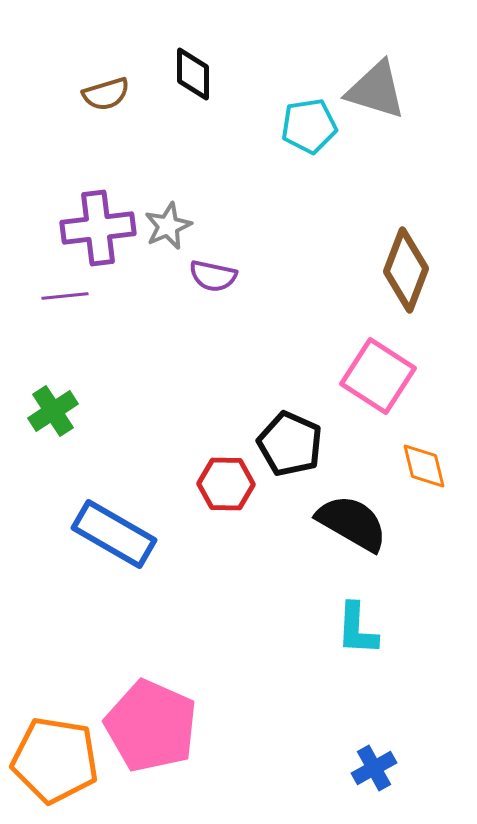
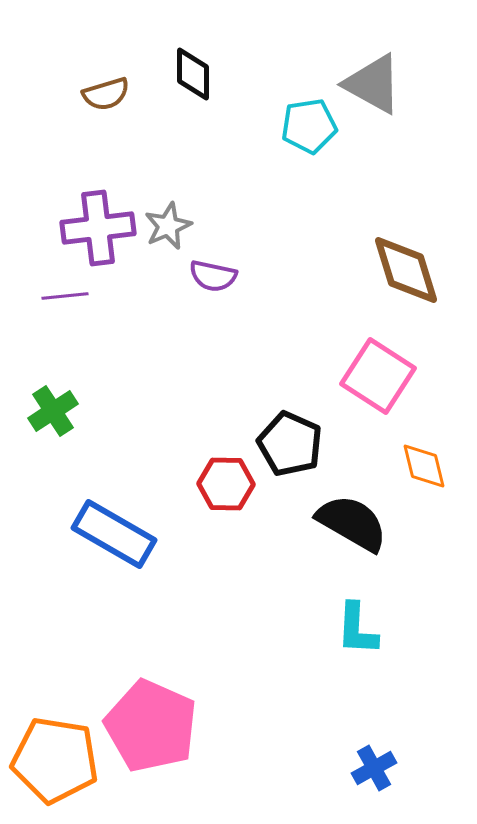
gray triangle: moved 3 px left, 6 px up; rotated 12 degrees clockwise
brown diamond: rotated 38 degrees counterclockwise
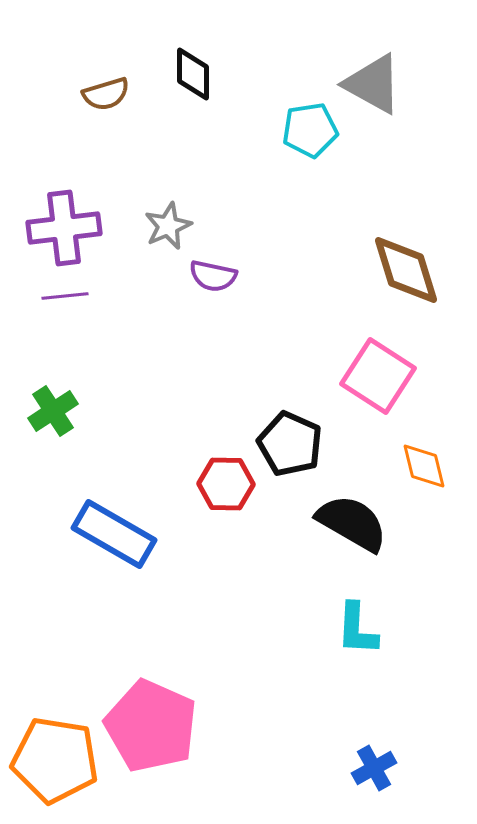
cyan pentagon: moved 1 px right, 4 px down
purple cross: moved 34 px left
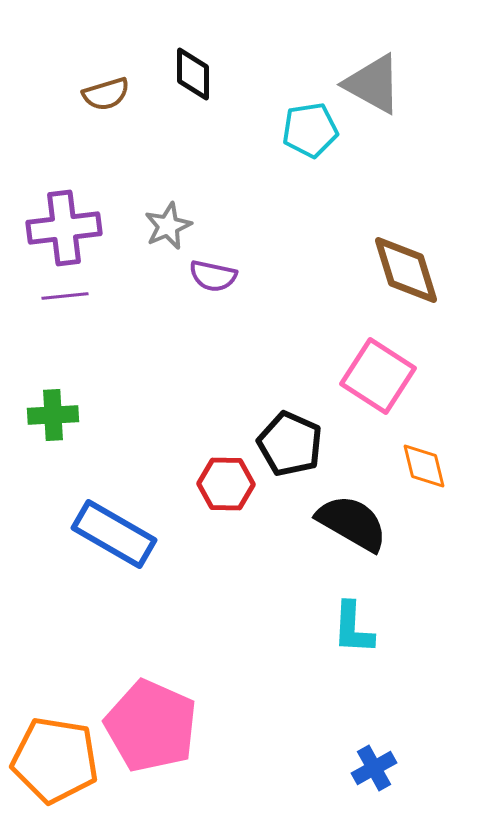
green cross: moved 4 px down; rotated 30 degrees clockwise
cyan L-shape: moved 4 px left, 1 px up
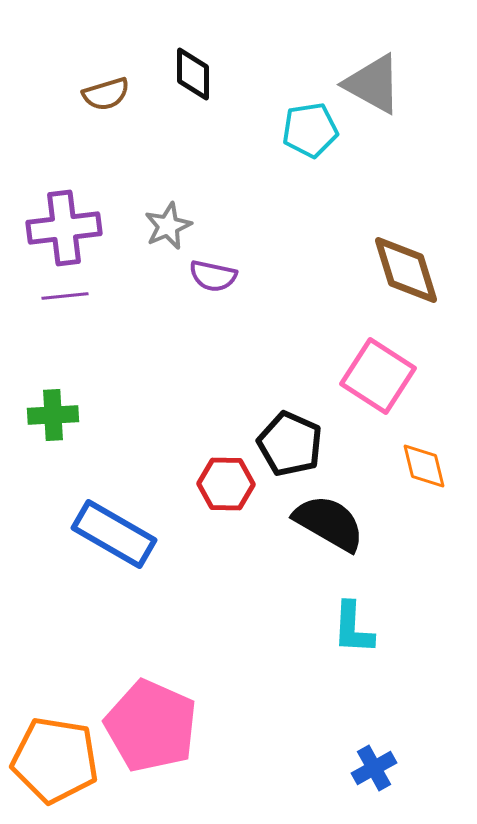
black semicircle: moved 23 px left
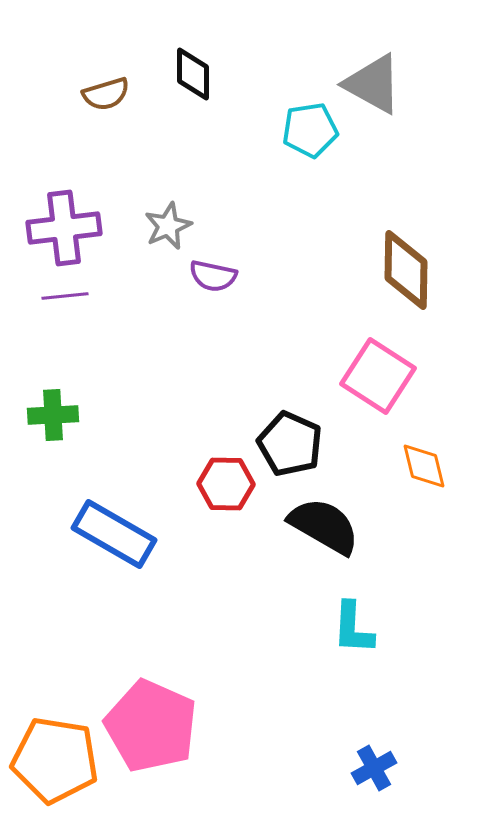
brown diamond: rotated 18 degrees clockwise
black semicircle: moved 5 px left, 3 px down
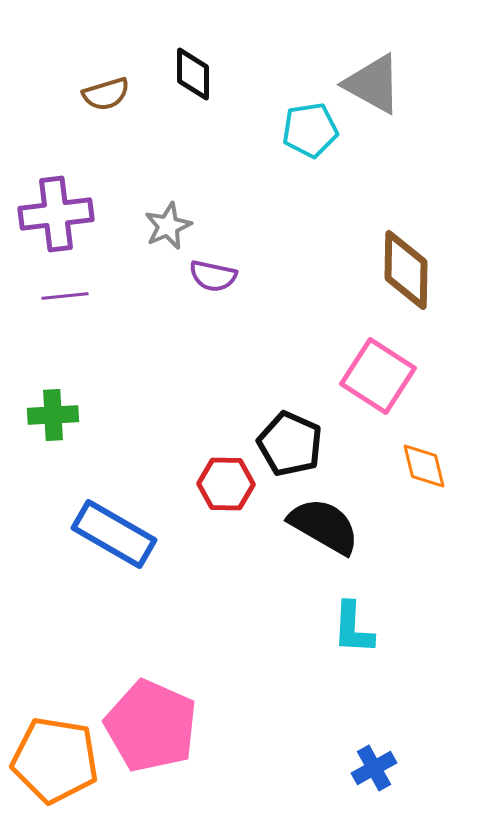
purple cross: moved 8 px left, 14 px up
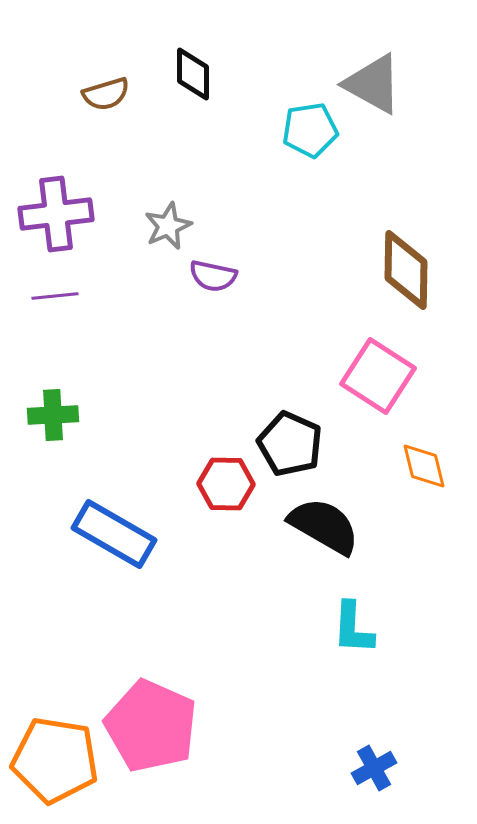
purple line: moved 10 px left
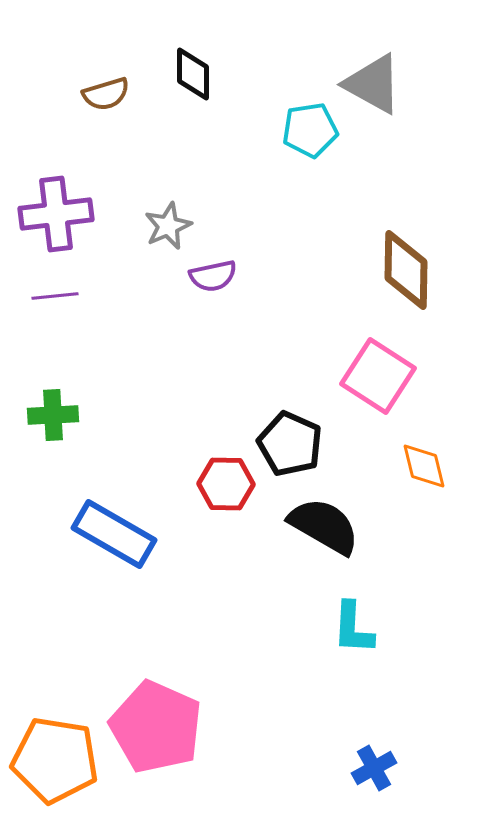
purple semicircle: rotated 24 degrees counterclockwise
pink pentagon: moved 5 px right, 1 px down
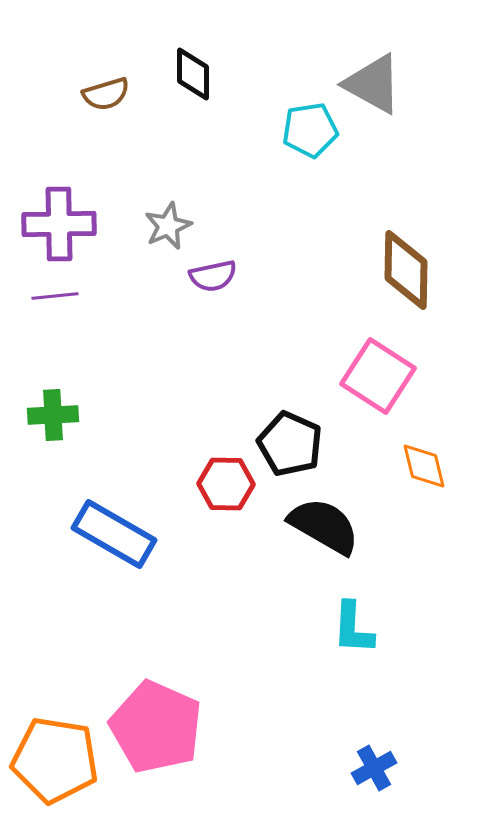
purple cross: moved 3 px right, 10 px down; rotated 6 degrees clockwise
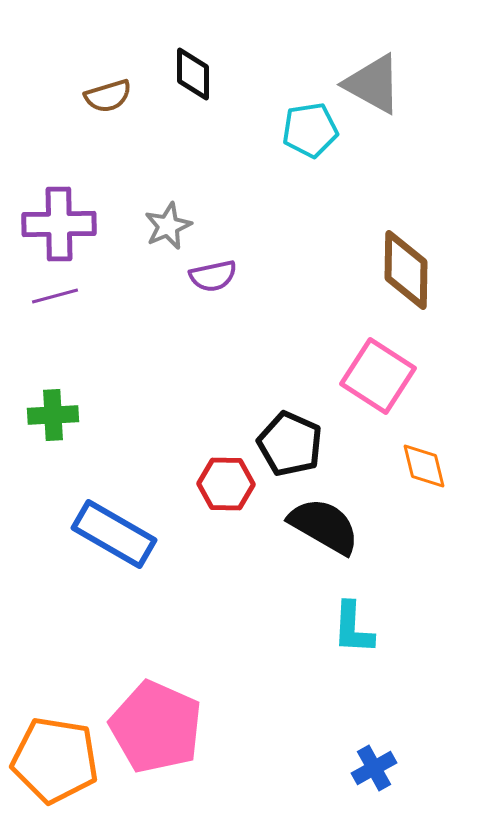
brown semicircle: moved 2 px right, 2 px down
purple line: rotated 9 degrees counterclockwise
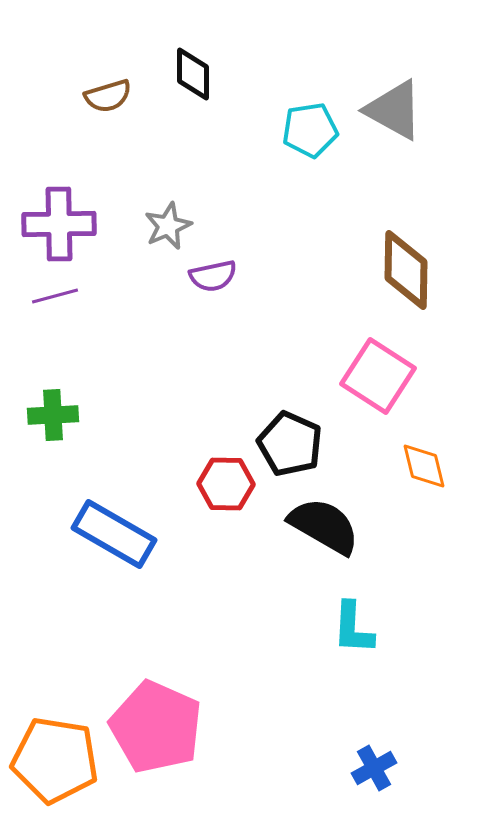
gray triangle: moved 21 px right, 26 px down
